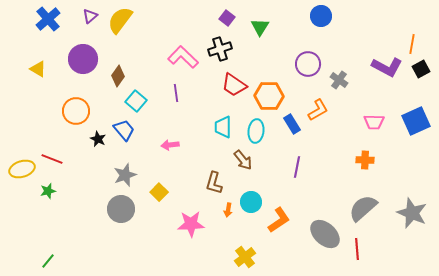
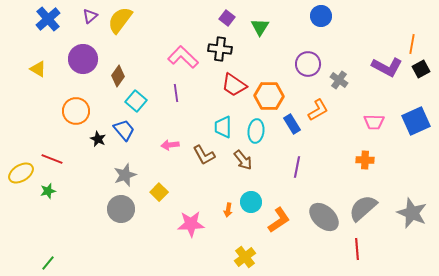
black cross at (220, 49): rotated 25 degrees clockwise
yellow ellipse at (22, 169): moved 1 px left, 4 px down; rotated 15 degrees counterclockwise
brown L-shape at (214, 183): moved 10 px left, 28 px up; rotated 45 degrees counterclockwise
gray ellipse at (325, 234): moved 1 px left, 17 px up
green line at (48, 261): moved 2 px down
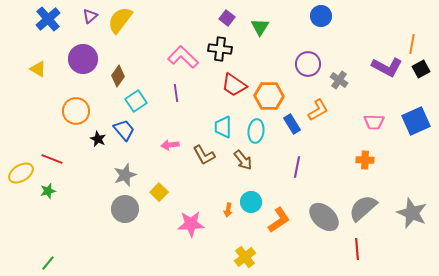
cyan square at (136, 101): rotated 15 degrees clockwise
gray circle at (121, 209): moved 4 px right
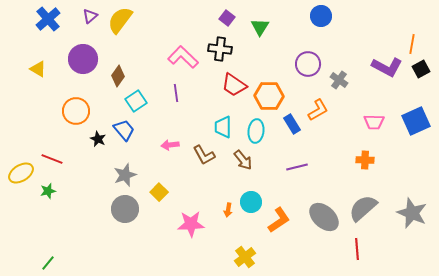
purple line at (297, 167): rotated 65 degrees clockwise
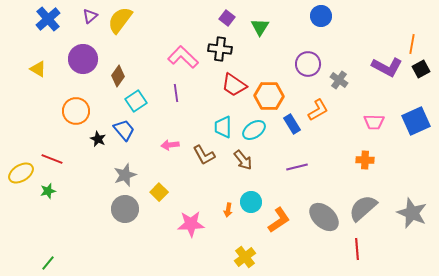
cyan ellipse at (256, 131): moved 2 px left, 1 px up; rotated 50 degrees clockwise
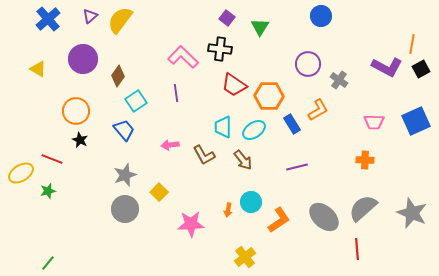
black star at (98, 139): moved 18 px left, 1 px down
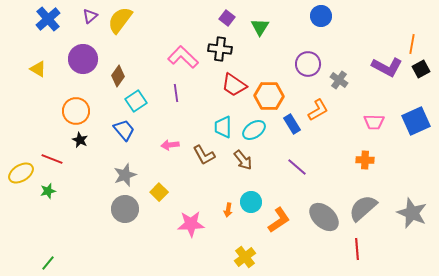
purple line at (297, 167): rotated 55 degrees clockwise
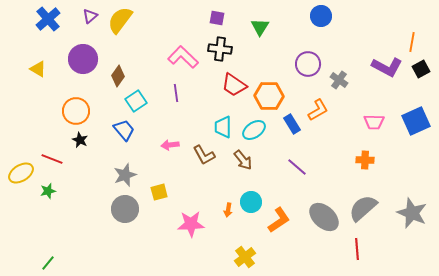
purple square at (227, 18): moved 10 px left; rotated 28 degrees counterclockwise
orange line at (412, 44): moved 2 px up
yellow square at (159, 192): rotated 30 degrees clockwise
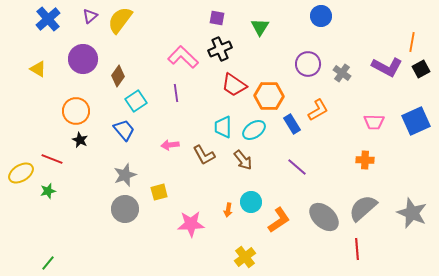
black cross at (220, 49): rotated 30 degrees counterclockwise
gray cross at (339, 80): moved 3 px right, 7 px up
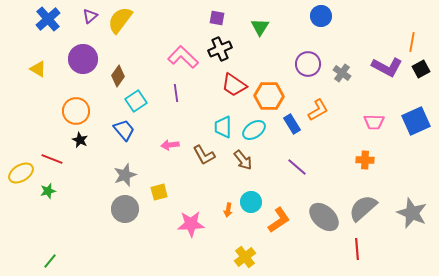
green line at (48, 263): moved 2 px right, 2 px up
